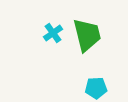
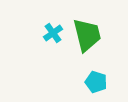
cyan pentagon: moved 6 px up; rotated 20 degrees clockwise
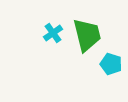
cyan pentagon: moved 15 px right, 18 px up
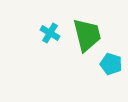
cyan cross: moved 3 px left; rotated 24 degrees counterclockwise
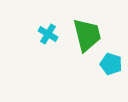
cyan cross: moved 2 px left, 1 px down
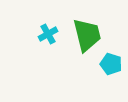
cyan cross: rotated 30 degrees clockwise
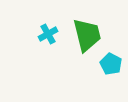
cyan pentagon: rotated 10 degrees clockwise
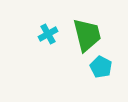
cyan pentagon: moved 10 px left, 3 px down
